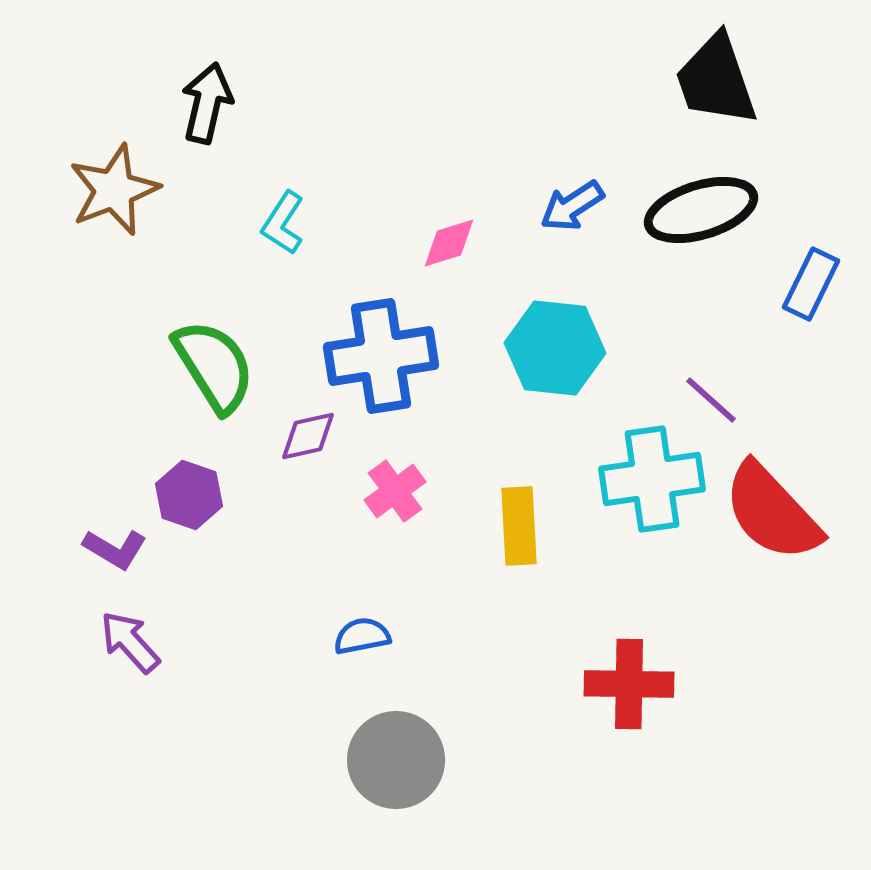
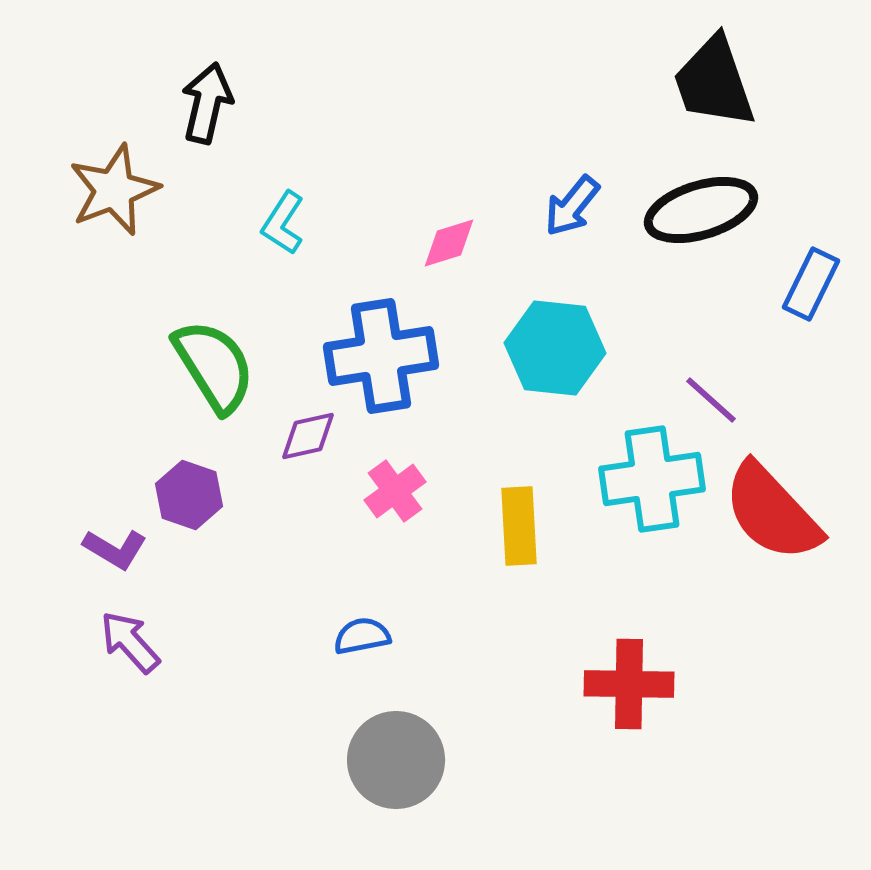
black trapezoid: moved 2 px left, 2 px down
blue arrow: rotated 18 degrees counterclockwise
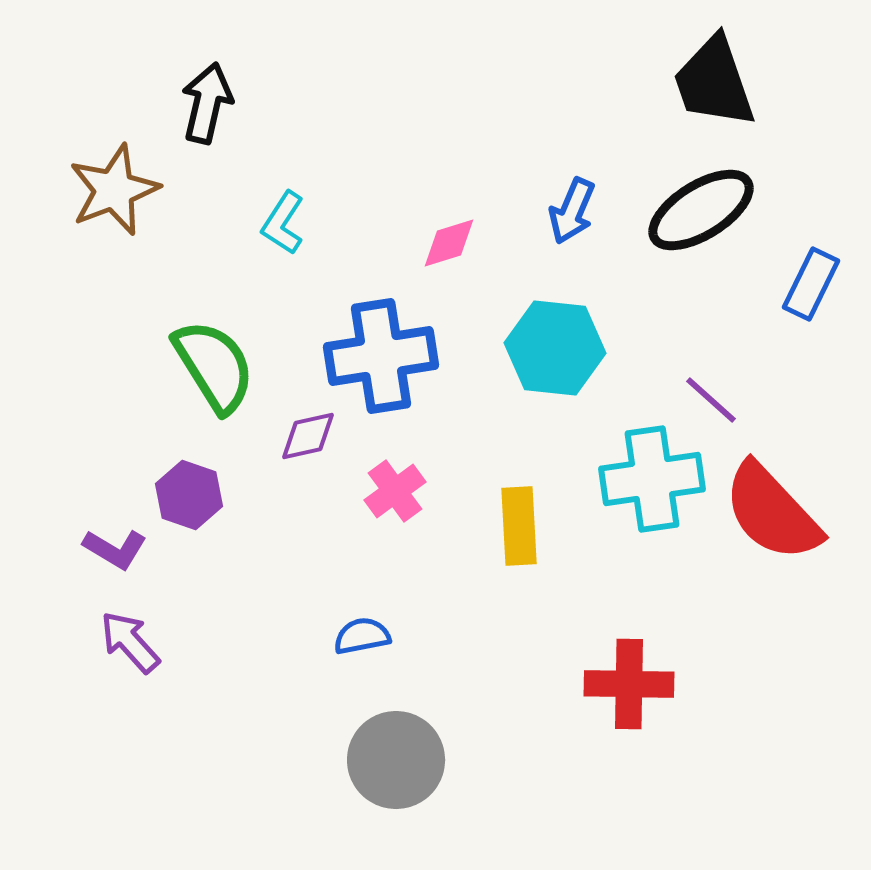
blue arrow: moved 5 px down; rotated 16 degrees counterclockwise
black ellipse: rotated 15 degrees counterclockwise
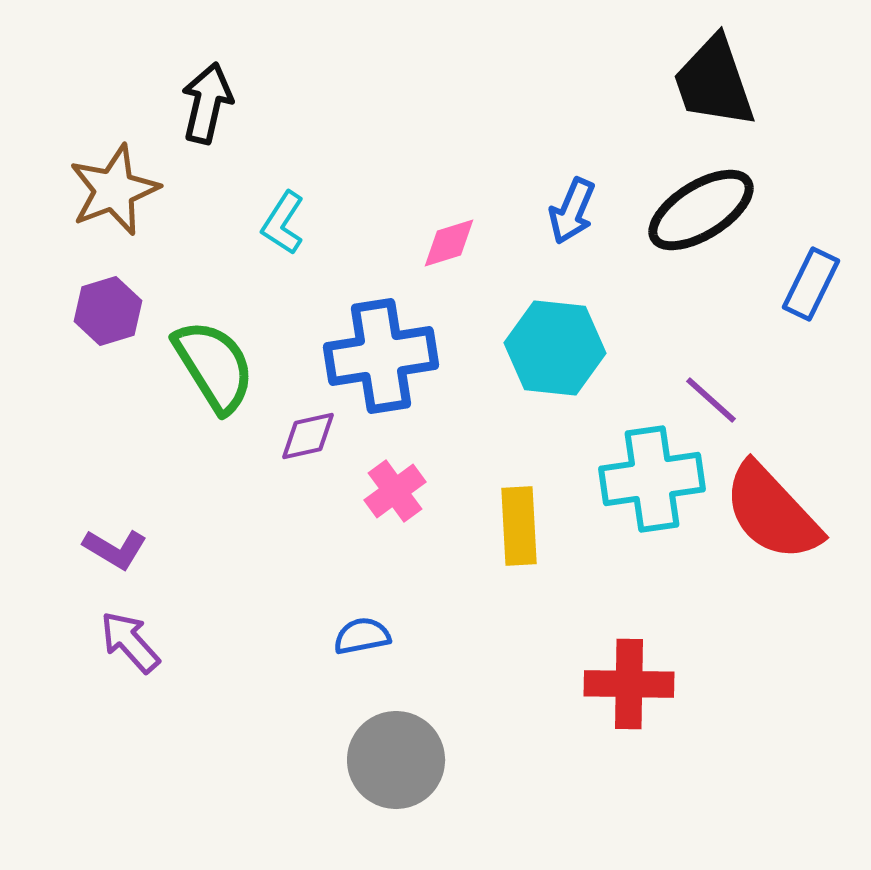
purple hexagon: moved 81 px left, 184 px up; rotated 24 degrees clockwise
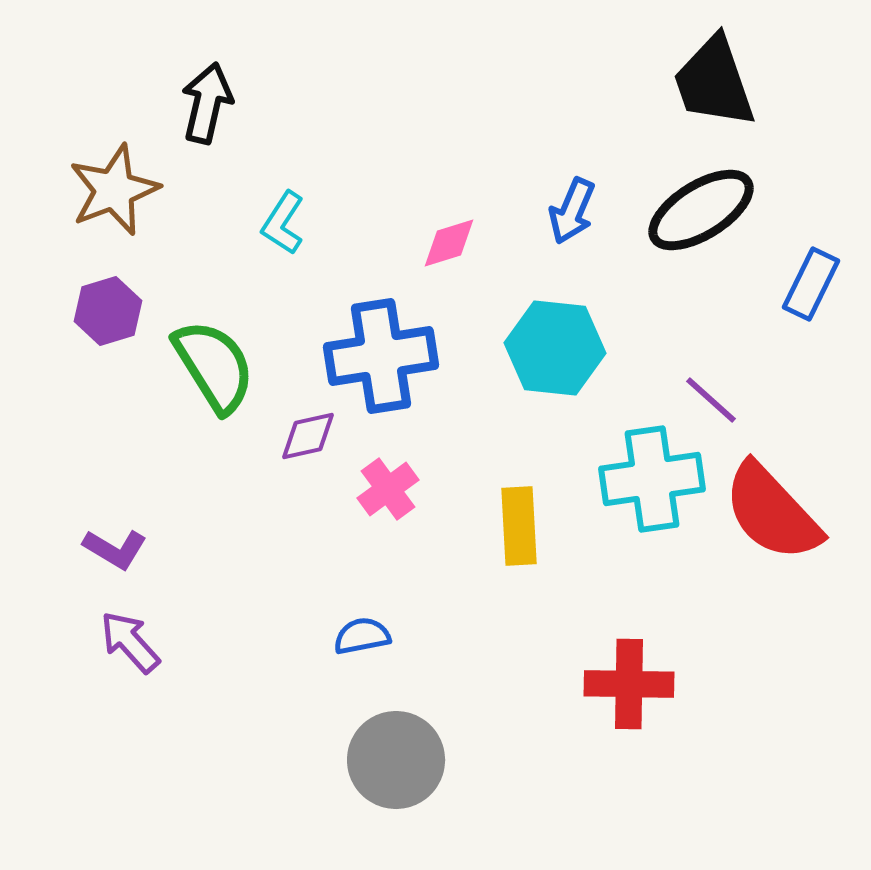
pink cross: moved 7 px left, 2 px up
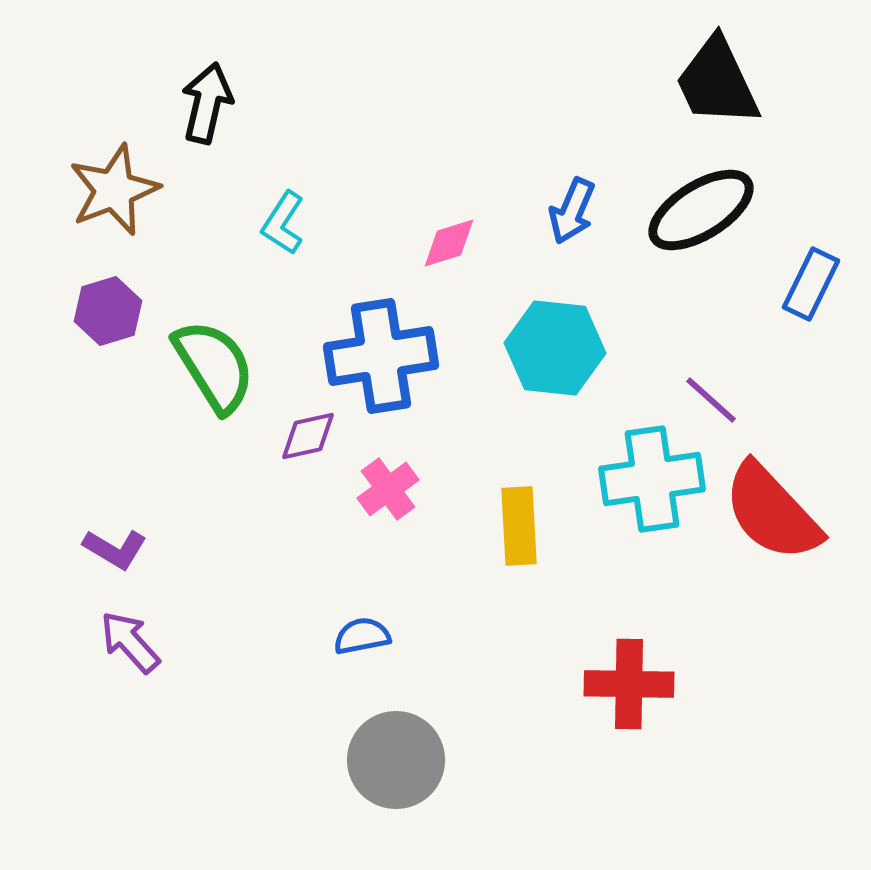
black trapezoid: moved 3 px right; rotated 6 degrees counterclockwise
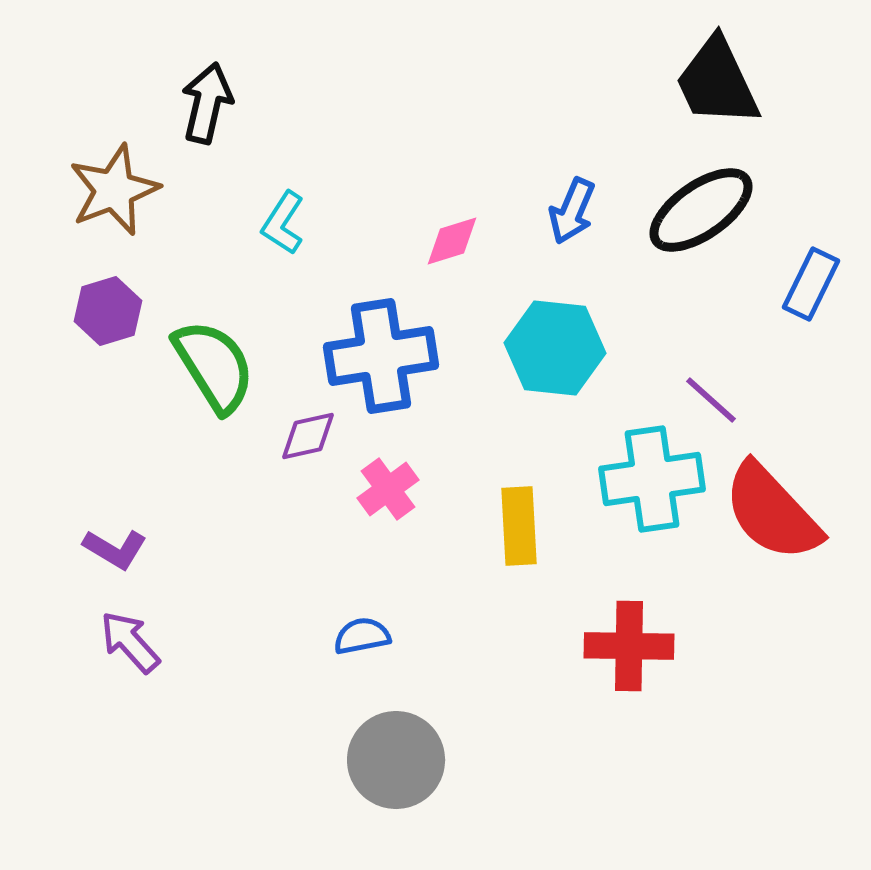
black ellipse: rotated 3 degrees counterclockwise
pink diamond: moved 3 px right, 2 px up
red cross: moved 38 px up
